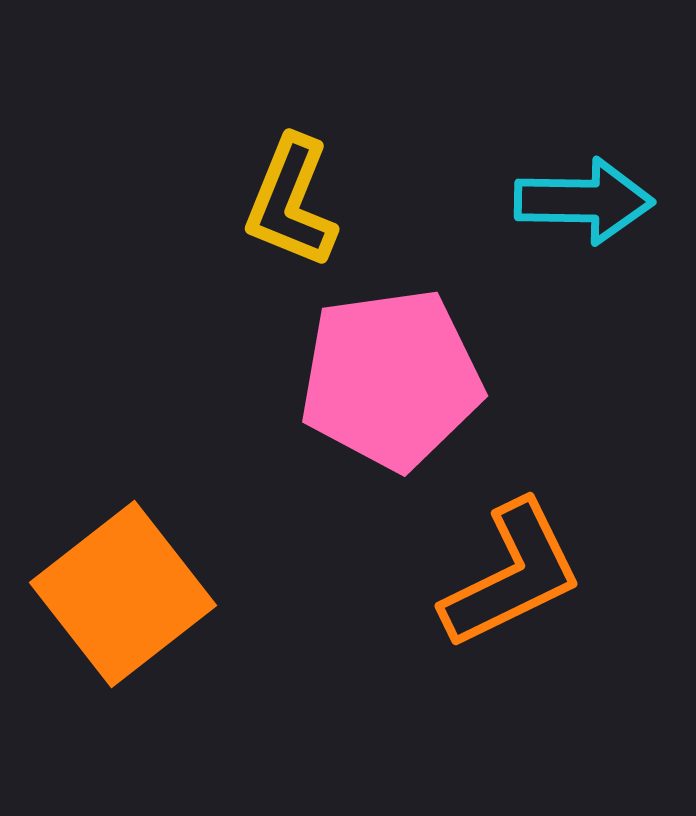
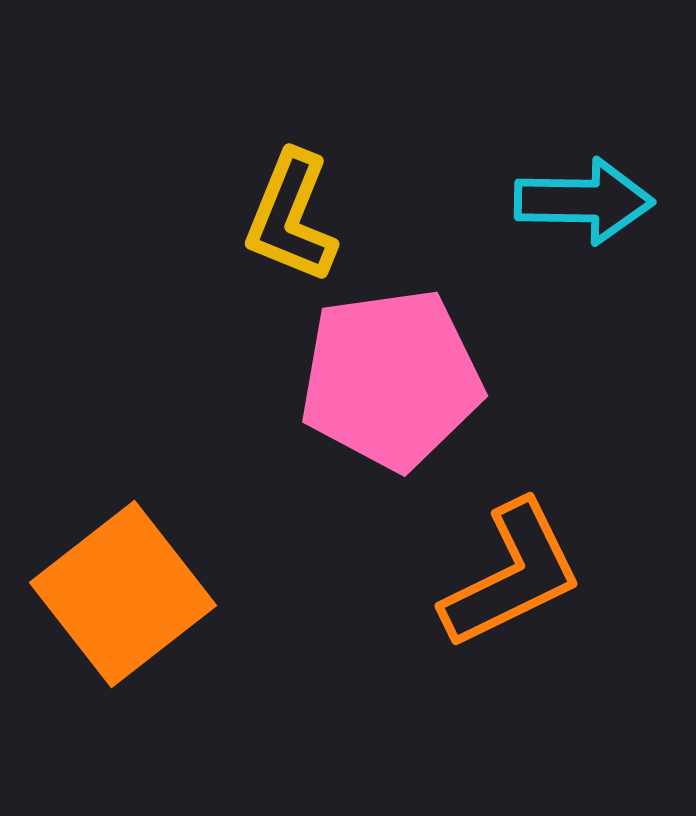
yellow L-shape: moved 15 px down
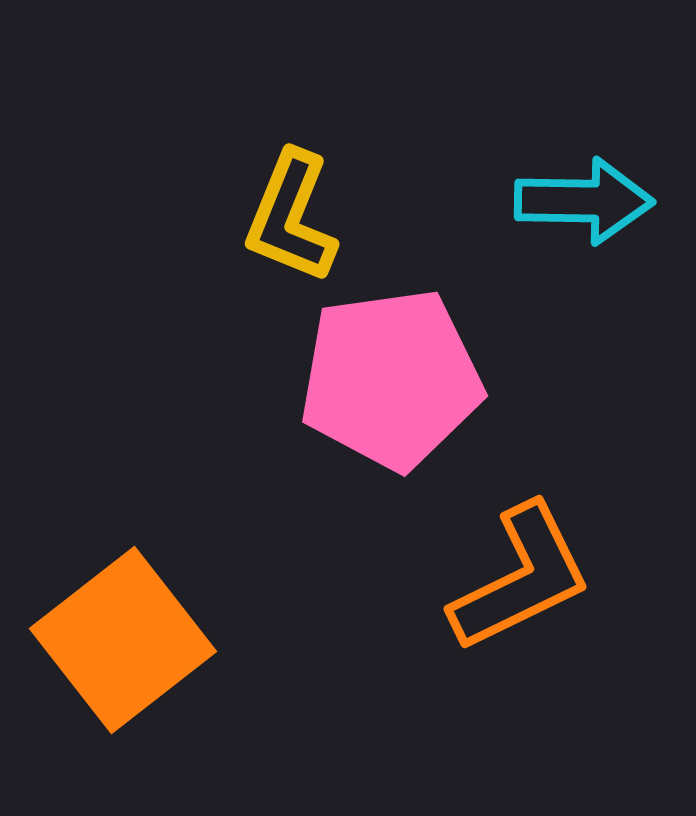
orange L-shape: moved 9 px right, 3 px down
orange square: moved 46 px down
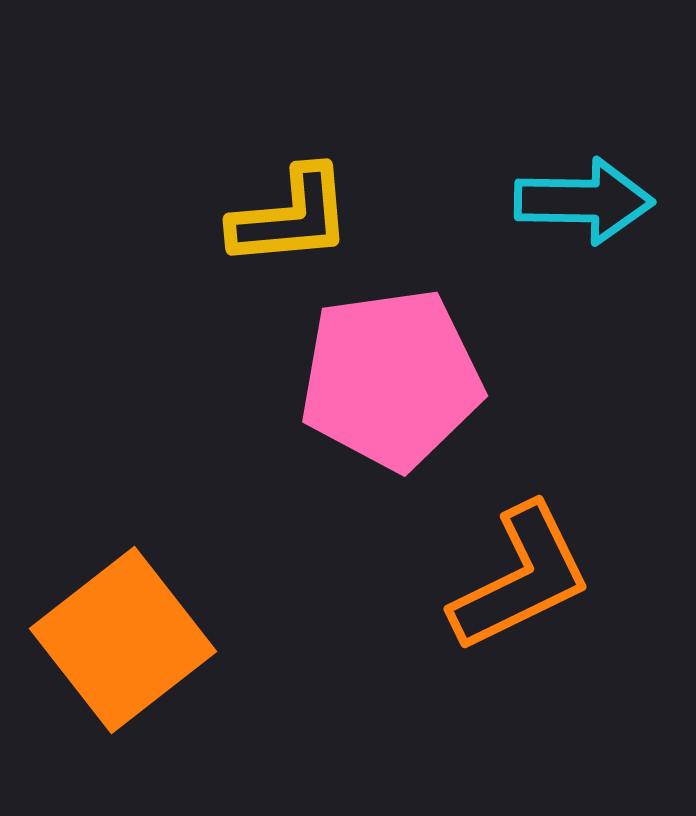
yellow L-shape: rotated 117 degrees counterclockwise
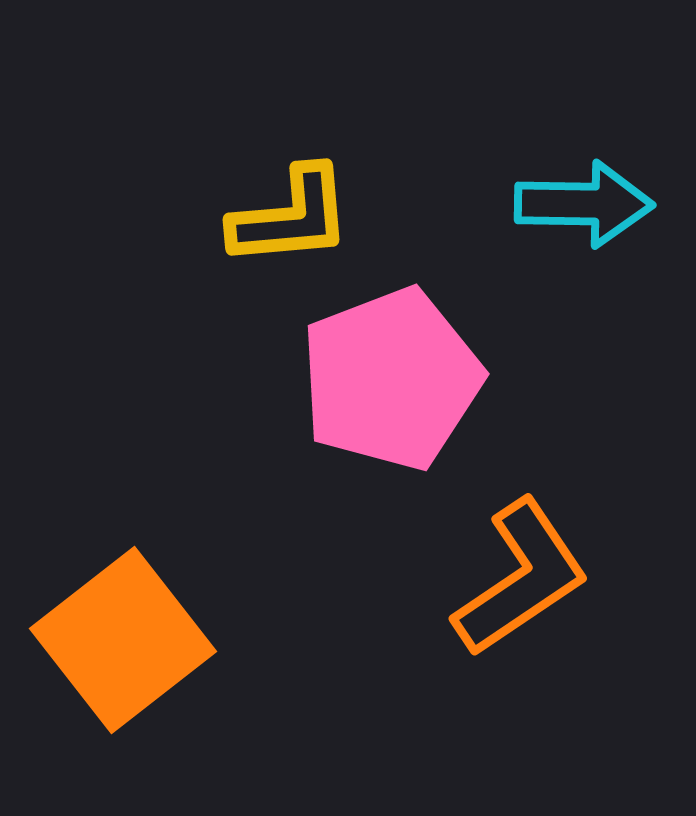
cyan arrow: moved 3 px down
pink pentagon: rotated 13 degrees counterclockwise
orange L-shape: rotated 8 degrees counterclockwise
